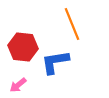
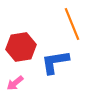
red hexagon: moved 2 px left; rotated 16 degrees counterclockwise
pink arrow: moved 3 px left, 2 px up
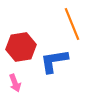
blue L-shape: moved 1 px left, 1 px up
pink arrow: rotated 72 degrees counterclockwise
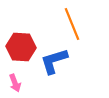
red hexagon: rotated 12 degrees clockwise
blue L-shape: rotated 8 degrees counterclockwise
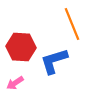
pink arrow: rotated 78 degrees clockwise
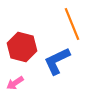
red hexagon: moved 1 px right; rotated 12 degrees clockwise
blue L-shape: moved 3 px right; rotated 8 degrees counterclockwise
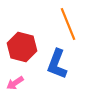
orange line: moved 4 px left
blue L-shape: moved 3 px down; rotated 44 degrees counterclockwise
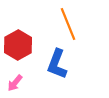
red hexagon: moved 4 px left, 2 px up; rotated 16 degrees clockwise
pink arrow: rotated 18 degrees counterclockwise
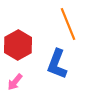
pink arrow: moved 1 px up
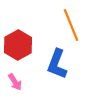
orange line: moved 3 px right, 1 px down
pink arrow: rotated 72 degrees counterclockwise
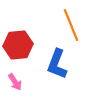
red hexagon: rotated 24 degrees clockwise
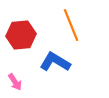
red hexagon: moved 3 px right, 10 px up
blue L-shape: moved 2 px left, 2 px up; rotated 100 degrees clockwise
